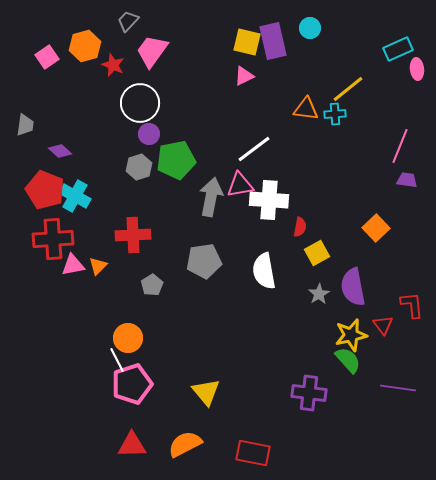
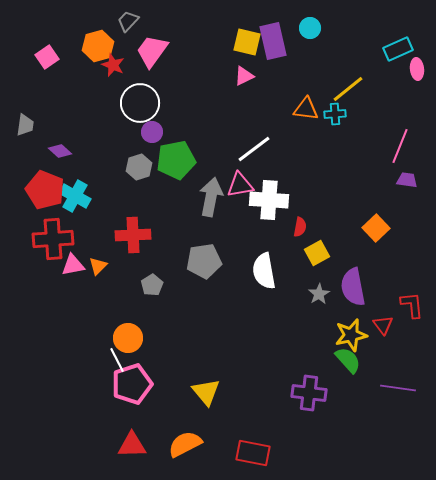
orange hexagon at (85, 46): moved 13 px right
purple circle at (149, 134): moved 3 px right, 2 px up
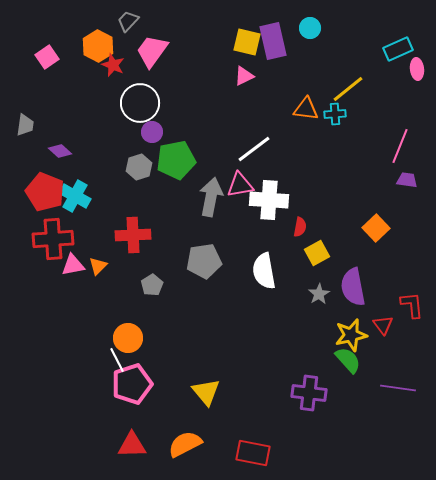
orange hexagon at (98, 46): rotated 16 degrees counterclockwise
red pentagon at (45, 190): moved 2 px down
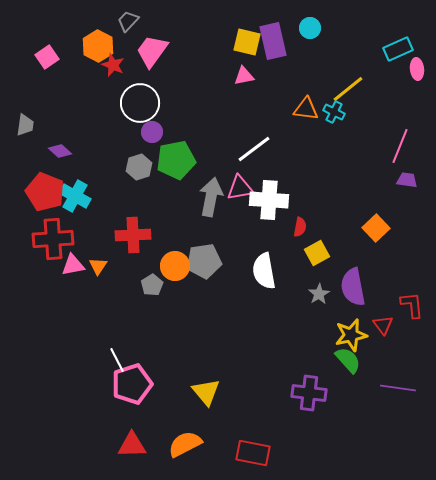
pink triangle at (244, 76): rotated 15 degrees clockwise
cyan cross at (335, 114): moved 1 px left, 2 px up; rotated 30 degrees clockwise
pink triangle at (240, 185): moved 3 px down
orange triangle at (98, 266): rotated 12 degrees counterclockwise
orange circle at (128, 338): moved 47 px right, 72 px up
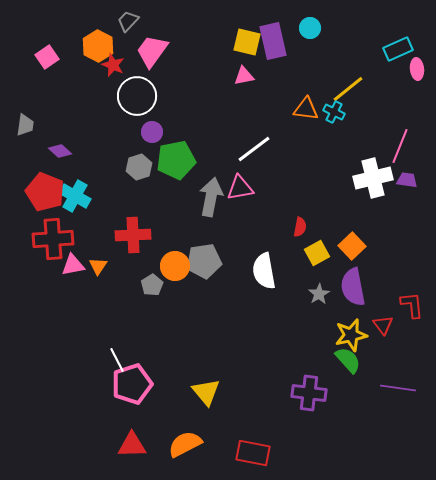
white circle at (140, 103): moved 3 px left, 7 px up
white cross at (269, 200): moved 104 px right, 22 px up; rotated 18 degrees counterclockwise
orange square at (376, 228): moved 24 px left, 18 px down
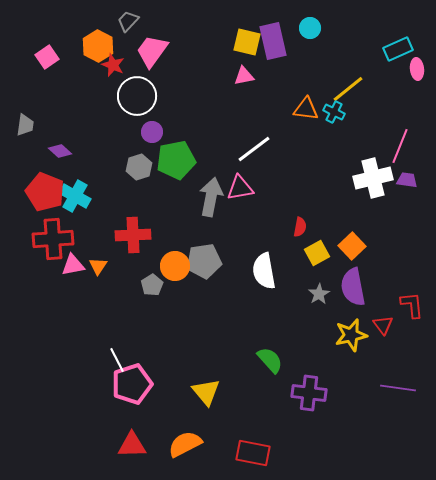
green semicircle at (348, 360): moved 78 px left
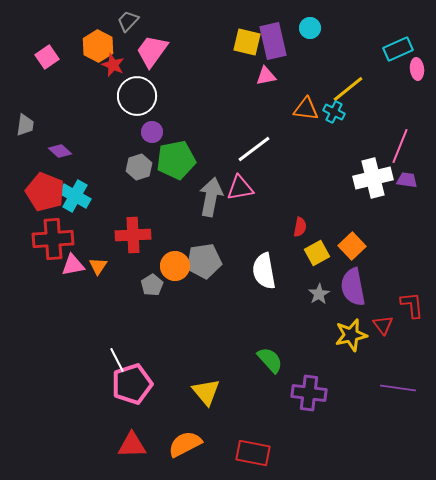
pink triangle at (244, 76): moved 22 px right
